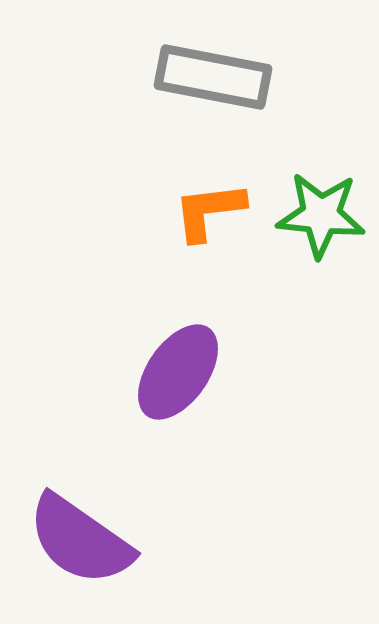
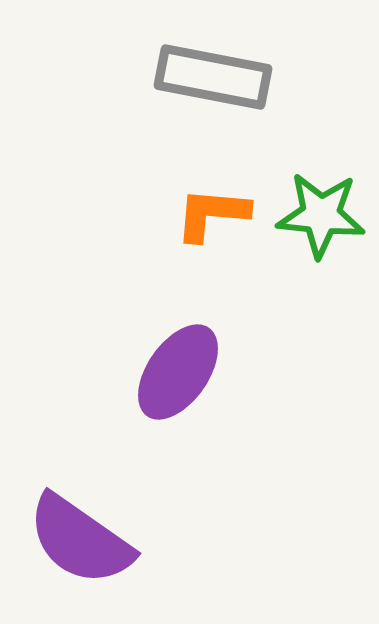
orange L-shape: moved 3 px right, 3 px down; rotated 12 degrees clockwise
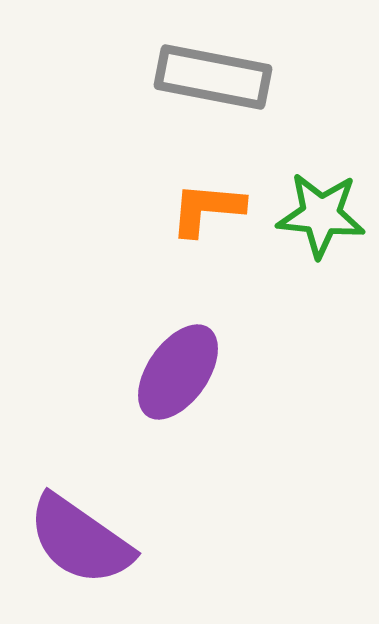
orange L-shape: moved 5 px left, 5 px up
